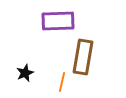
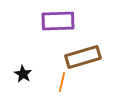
brown rectangle: rotated 64 degrees clockwise
black star: moved 2 px left, 1 px down; rotated 18 degrees counterclockwise
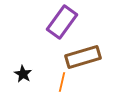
purple rectangle: moved 4 px right, 1 px down; rotated 52 degrees counterclockwise
